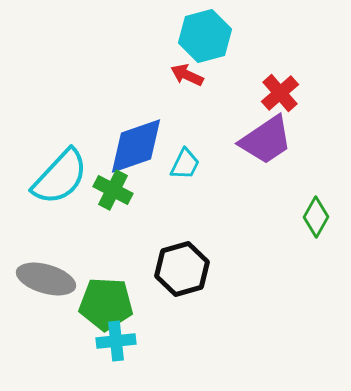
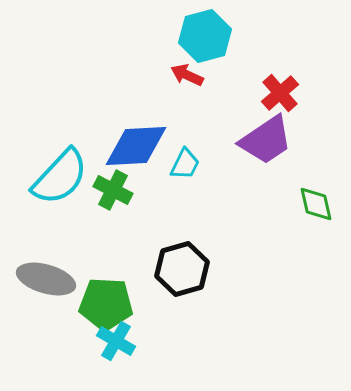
blue diamond: rotated 16 degrees clockwise
green diamond: moved 13 px up; rotated 42 degrees counterclockwise
cyan cross: rotated 36 degrees clockwise
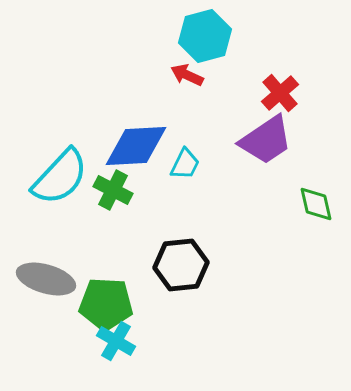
black hexagon: moved 1 px left, 4 px up; rotated 10 degrees clockwise
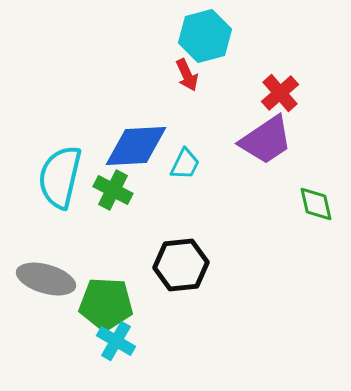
red arrow: rotated 140 degrees counterclockwise
cyan semicircle: rotated 150 degrees clockwise
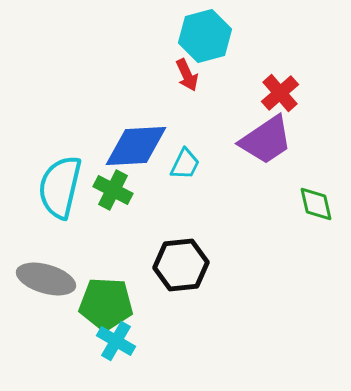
cyan semicircle: moved 10 px down
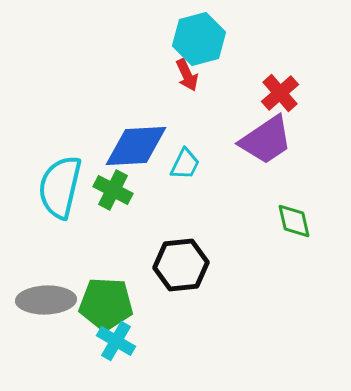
cyan hexagon: moved 6 px left, 3 px down
green diamond: moved 22 px left, 17 px down
gray ellipse: moved 21 px down; rotated 18 degrees counterclockwise
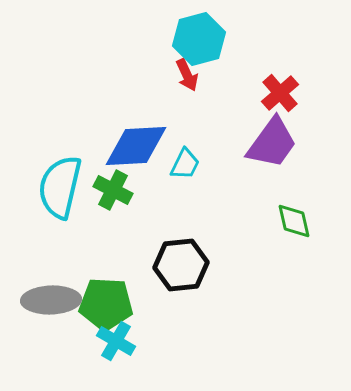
purple trapezoid: moved 6 px right, 3 px down; rotated 20 degrees counterclockwise
gray ellipse: moved 5 px right
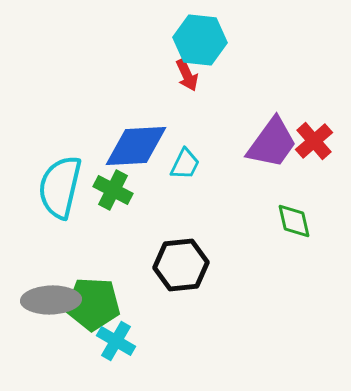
cyan hexagon: moved 1 px right, 1 px down; rotated 21 degrees clockwise
red cross: moved 34 px right, 48 px down
green pentagon: moved 13 px left
